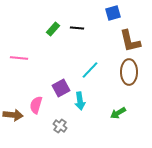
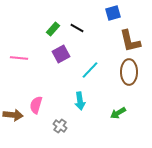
black line: rotated 24 degrees clockwise
purple square: moved 34 px up
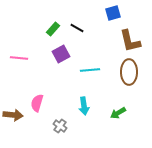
cyan line: rotated 42 degrees clockwise
cyan arrow: moved 4 px right, 5 px down
pink semicircle: moved 1 px right, 2 px up
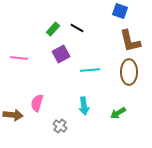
blue square: moved 7 px right, 2 px up; rotated 35 degrees clockwise
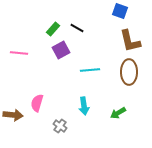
purple square: moved 4 px up
pink line: moved 5 px up
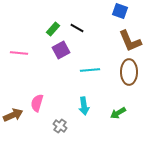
brown L-shape: rotated 10 degrees counterclockwise
brown arrow: rotated 30 degrees counterclockwise
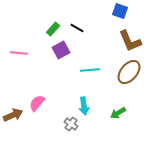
brown ellipse: rotated 40 degrees clockwise
pink semicircle: rotated 24 degrees clockwise
gray cross: moved 11 px right, 2 px up
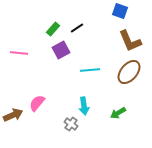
black line: rotated 64 degrees counterclockwise
